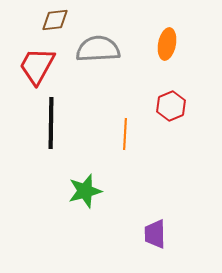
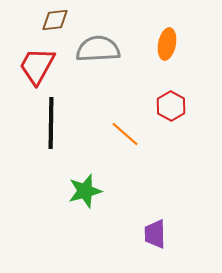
red hexagon: rotated 8 degrees counterclockwise
orange line: rotated 52 degrees counterclockwise
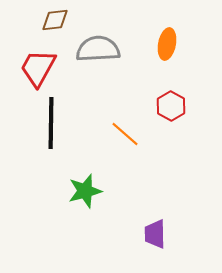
red trapezoid: moved 1 px right, 2 px down
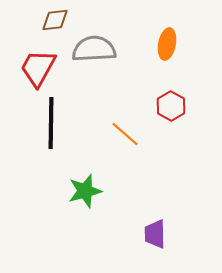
gray semicircle: moved 4 px left
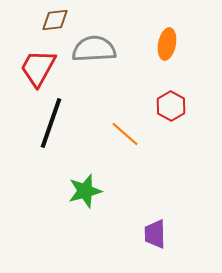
black line: rotated 18 degrees clockwise
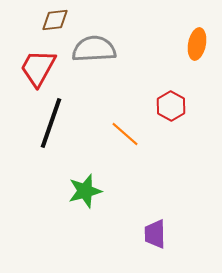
orange ellipse: moved 30 px right
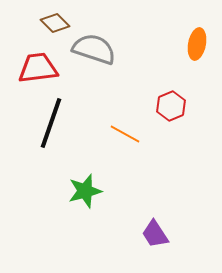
brown diamond: moved 3 px down; rotated 52 degrees clockwise
gray semicircle: rotated 21 degrees clockwise
red trapezoid: rotated 54 degrees clockwise
red hexagon: rotated 8 degrees clockwise
orange line: rotated 12 degrees counterclockwise
purple trapezoid: rotated 32 degrees counterclockwise
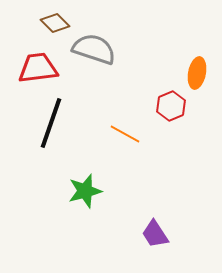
orange ellipse: moved 29 px down
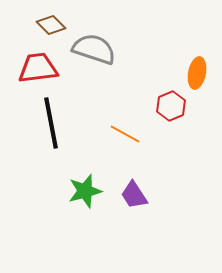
brown diamond: moved 4 px left, 2 px down
black line: rotated 30 degrees counterclockwise
purple trapezoid: moved 21 px left, 39 px up
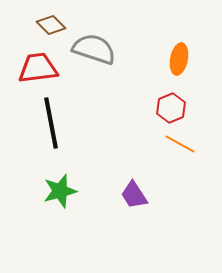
orange ellipse: moved 18 px left, 14 px up
red hexagon: moved 2 px down
orange line: moved 55 px right, 10 px down
green star: moved 25 px left
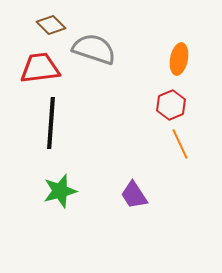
red trapezoid: moved 2 px right
red hexagon: moved 3 px up
black line: rotated 15 degrees clockwise
orange line: rotated 36 degrees clockwise
